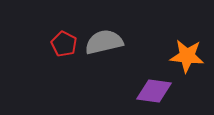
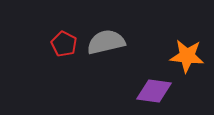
gray semicircle: moved 2 px right
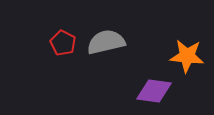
red pentagon: moved 1 px left, 1 px up
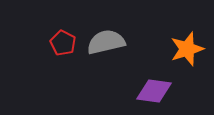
orange star: moved 7 px up; rotated 24 degrees counterclockwise
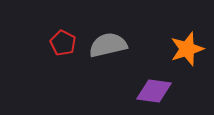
gray semicircle: moved 2 px right, 3 px down
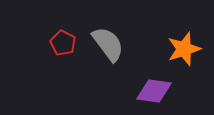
gray semicircle: moved 1 px up; rotated 66 degrees clockwise
orange star: moved 3 px left
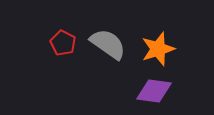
gray semicircle: rotated 18 degrees counterclockwise
orange star: moved 26 px left
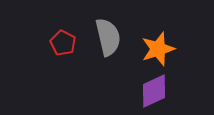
gray semicircle: moved 7 px up; rotated 42 degrees clockwise
purple diamond: rotated 33 degrees counterclockwise
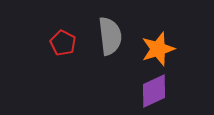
gray semicircle: moved 2 px right, 1 px up; rotated 6 degrees clockwise
